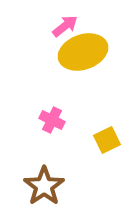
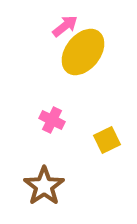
yellow ellipse: rotated 33 degrees counterclockwise
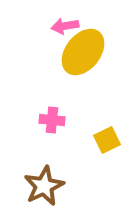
pink arrow: rotated 152 degrees counterclockwise
pink cross: rotated 20 degrees counterclockwise
brown star: rotated 9 degrees clockwise
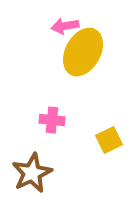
yellow ellipse: rotated 9 degrees counterclockwise
yellow square: moved 2 px right
brown star: moved 12 px left, 13 px up
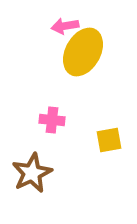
yellow square: rotated 16 degrees clockwise
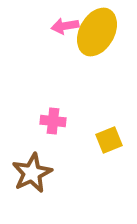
yellow ellipse: moved 14 px right, 20 px up
pink cross: moved 1 px right, 1 px down
yellow square: rotated 12 degrees counterclockwise
